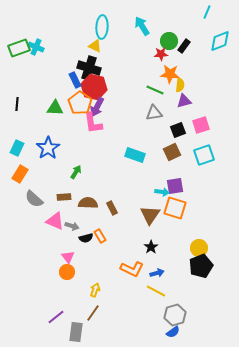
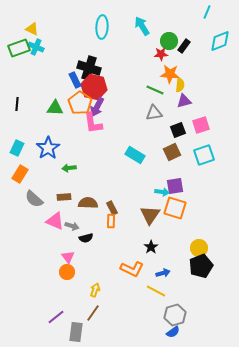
yellow triangle at (95, 46): moved 63 px left, 17 px up
cyan rectangle at (135, 155): rotated 12 degrees clockwise
green arrow at (76, 172): moved 7 px left, 4 px up; rotated 128 degrees counterclockwise
orange rectangle at (100, 236): moved 11 px right, 15 px up; rotated 32 degrees clockwise
blue arrow at (157, 273): moved 6 px right
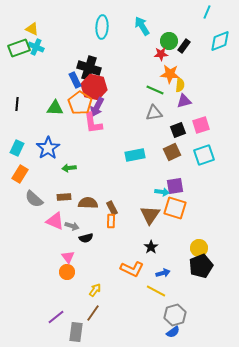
cyan rectangle at (135, 155): rotated 42 degrees counterclockwise
yellow arrow at (95, 290): rotated 16 degrees clockwise
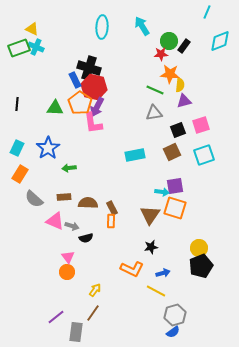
black star at (151, 247): rotated 24 degrees clockwise
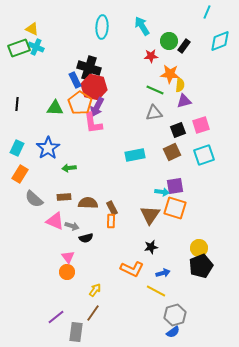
red star at (161, 54): moved 10 px left, 2 px down
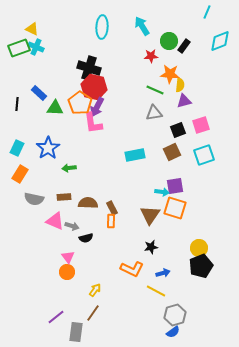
blue rectangle at (75, 80): moved 36 px left, 13 px down; rotated 21 degrees counterclockwise
gray semicircle at (34, 199): rotated 30 degrees counterclockwise
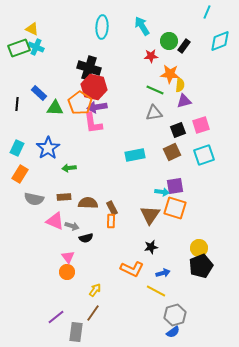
purple arrow at (97, 107): rotated 54 degrees clockwise
